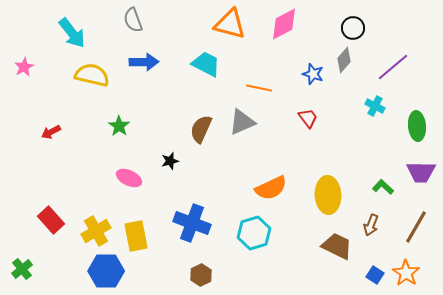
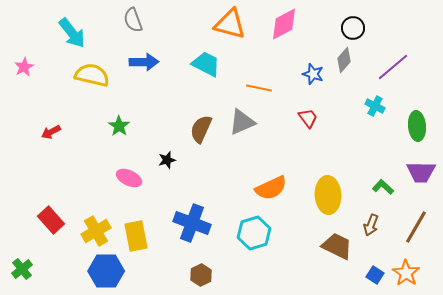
black star: moved 3 px left, 1 px up
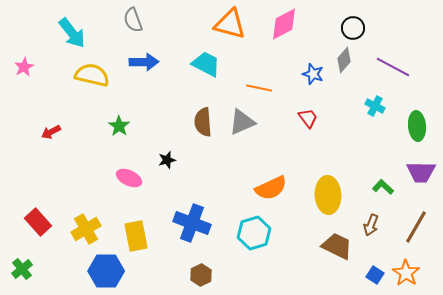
purple line: rotated 68 degrees clockwise
brown semicircle: moved 2 px right, 7 px up; rotated 28 degrees counterclockwise
red rectangle: moved 13 px left, 2 px down
yellow cross: moved 10 px left, 2 px up
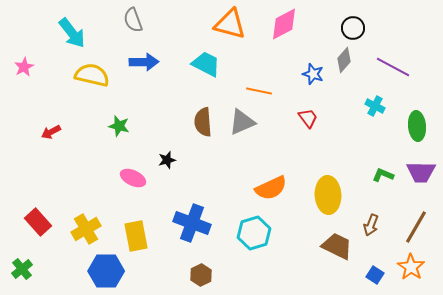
orange line: moved 3 px down
green star: rotated 20 degrees counterclockwise
pink ellipse: moved 4 px right
green L-shape: moved 12 px up; rotated 20 degrees counterclockwise
orange star: moved 5 px right, 6 px up
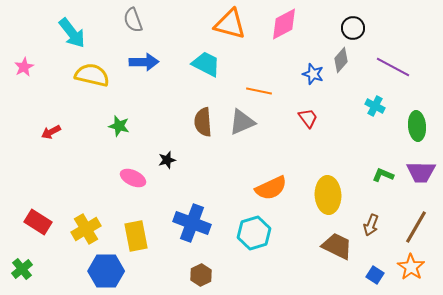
gray diamond: moved 3 px left
red rectangle: rotated 16 degrees counterclockwise
